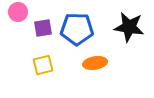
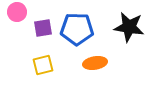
pink circle: moved 1 px left
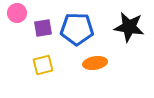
pink circle: moved 1 px down
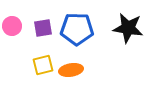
pink circle: moved 5 px left, 13 px down
black star: moved 1 px left, 1 px down
orange ellipse: moved 24 px left, 7 px down
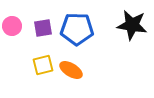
black star: moved 4 px right, 3 px up
orange ellipse: rotated 40 degrees clockwise
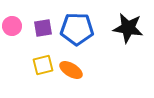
black star: moved 4 px left, 3 px down
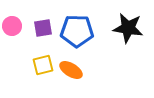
blue pentagon: moved 2 px down
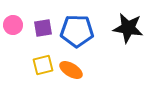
pink circle: moved 1 px right, 1 px up
